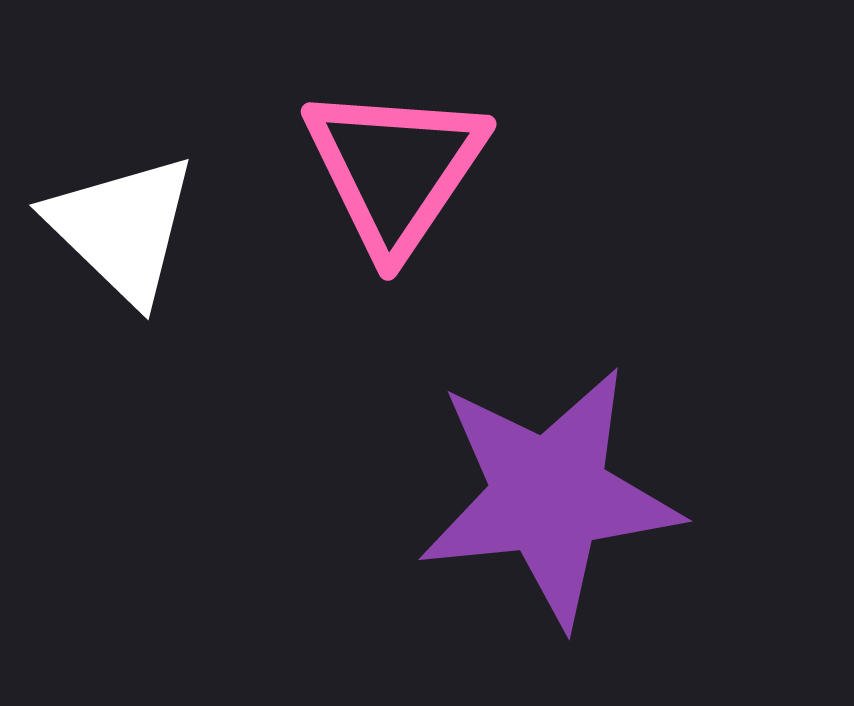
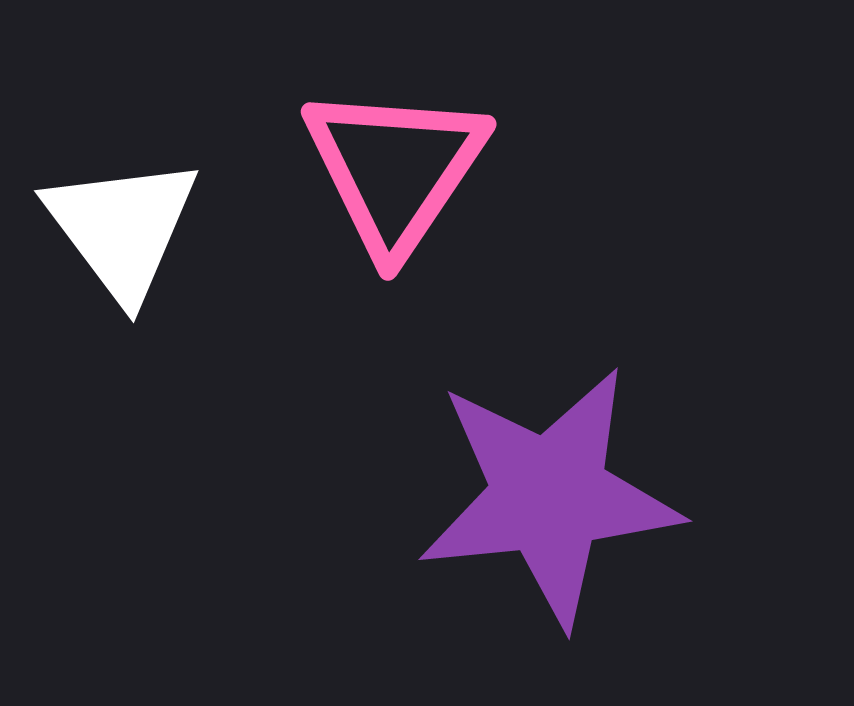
white triangle: rotated 9 degrees clockwise
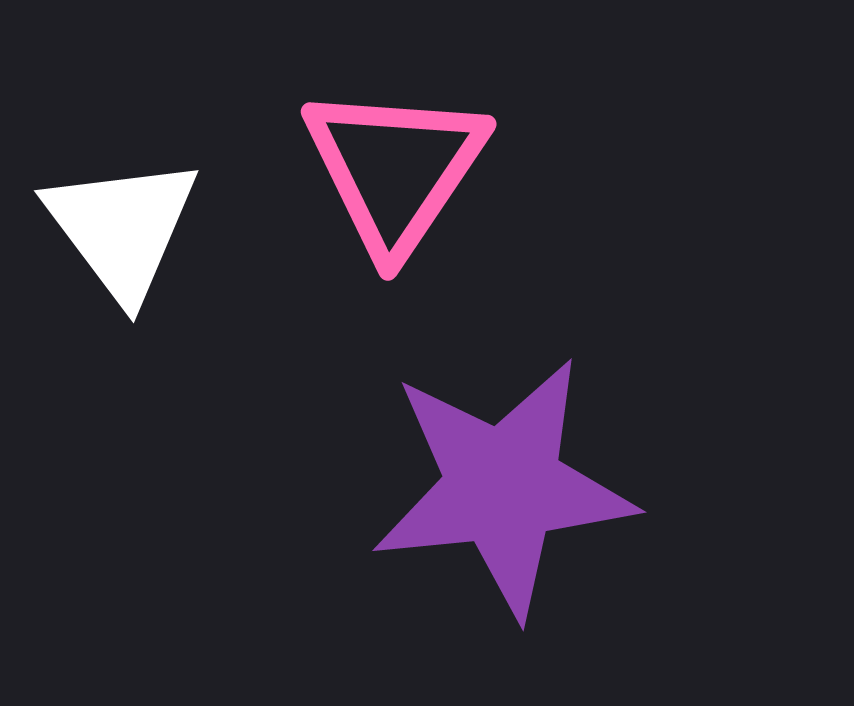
purple star: moved 46 px left, 9 px up
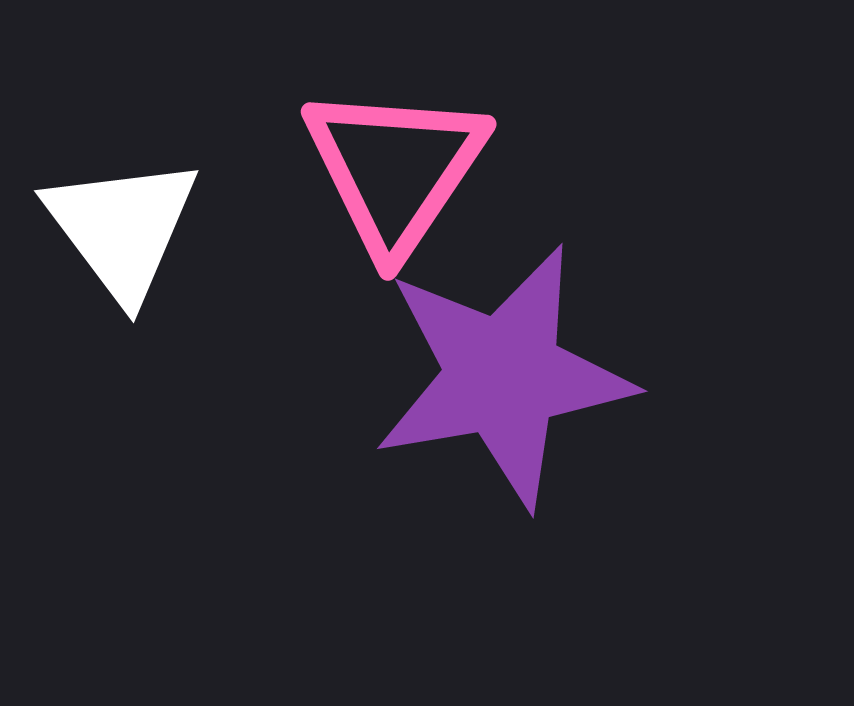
purple star: moved 111 px up; rotated 4 degrees counterclockwise
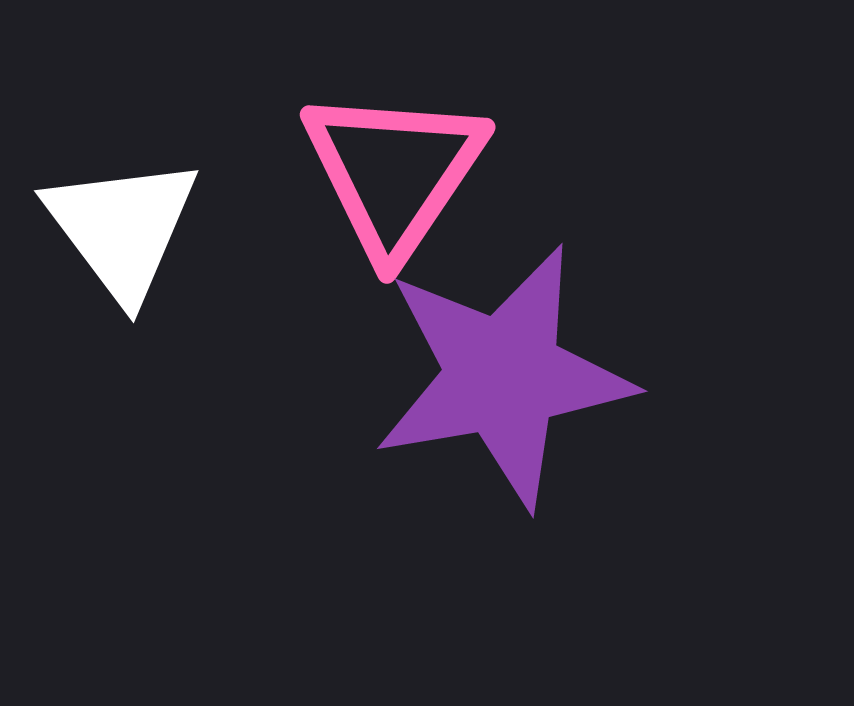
pink triangle: moved 1 px left, 3 px down
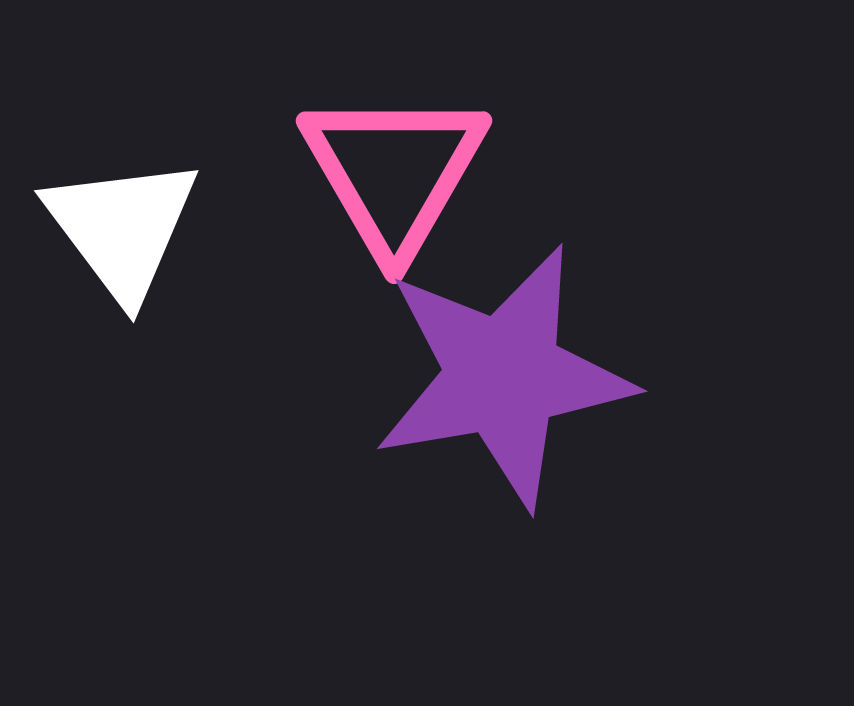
pink triangle: rotated 4 degrees counterclockwise
